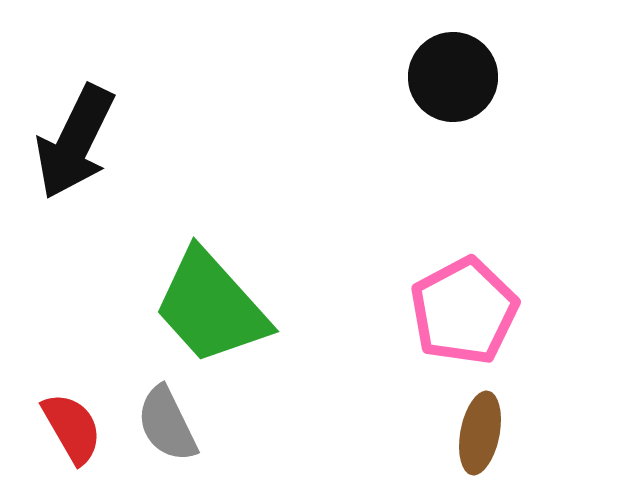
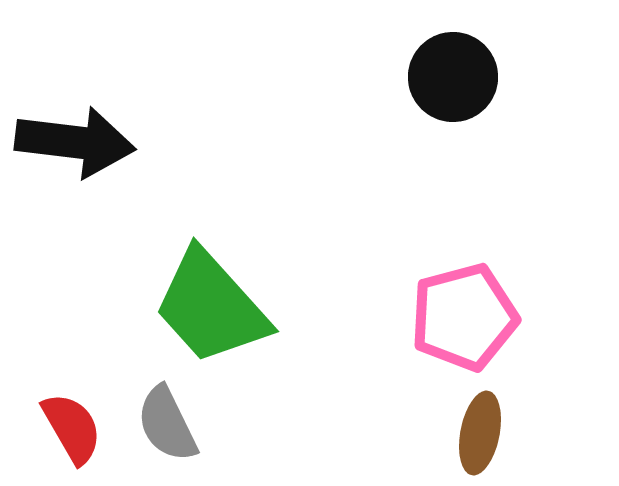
black arrow: rotated 109 degrees counterclockwise
pink pentagon: moved 6 px down; rotated 13 degrees clockwise
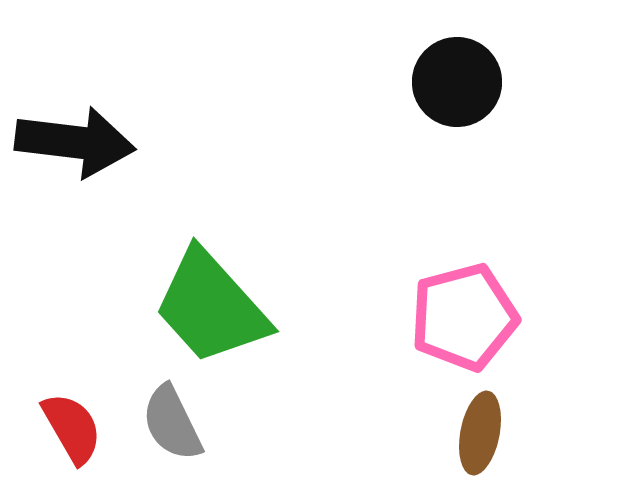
black circle: moved 4 px right, 5 px down
gray semicircle: moved 5 px right, 1 px up
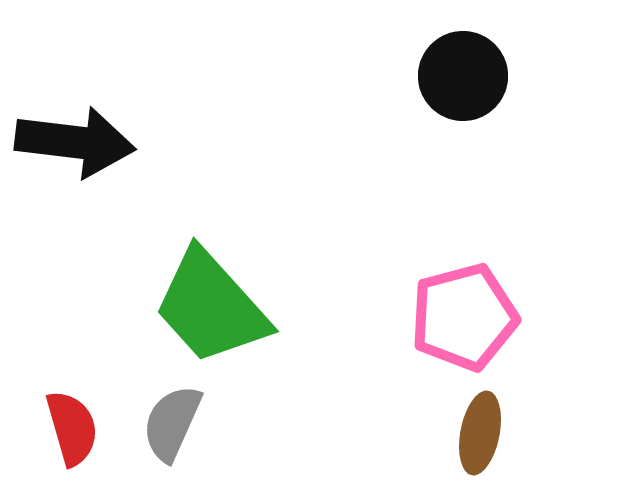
black circle: moved 6 px right, 6 px up
gray semicircle: rotated 50 degrees clockwise
red semicircle: rotated 14 degrees clockwise
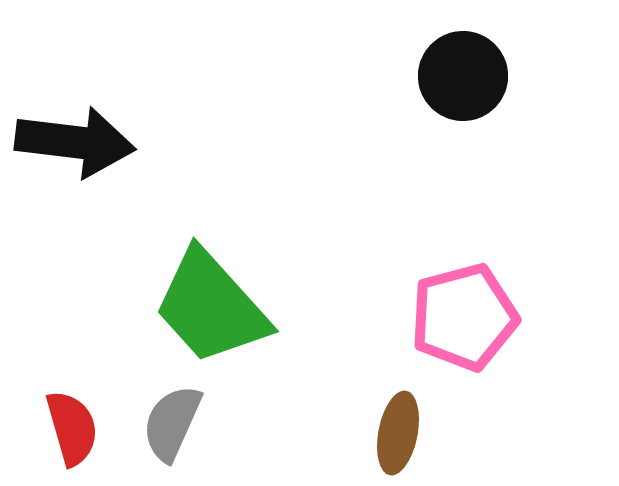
brown ellipse: moved 82 px left
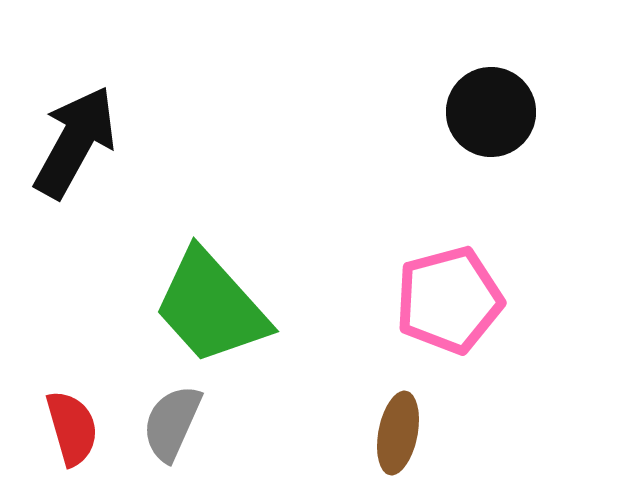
black circle: moved 28 px right, 36 px down
black arrow: rotated 68 degrees counterclockwise
pink pentagon: moved 15 px left, 17 px up
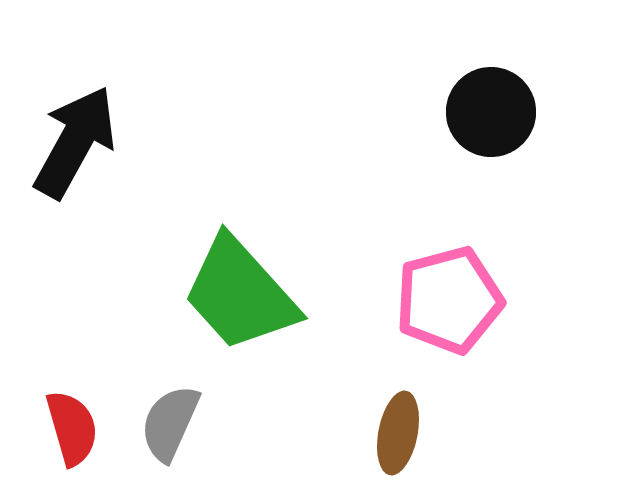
green trapezoid: moved 29 px right, 13 px up
gray semicircle: moved 2 px left
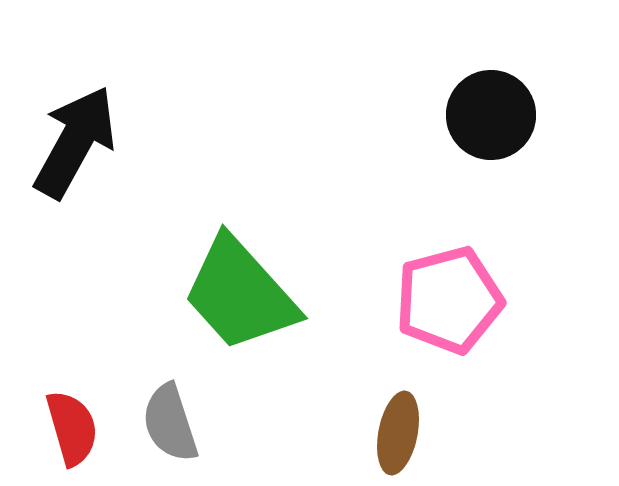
black circle: moved 3 px down
gray semicircle: rotated 42 degrees counterclockwise
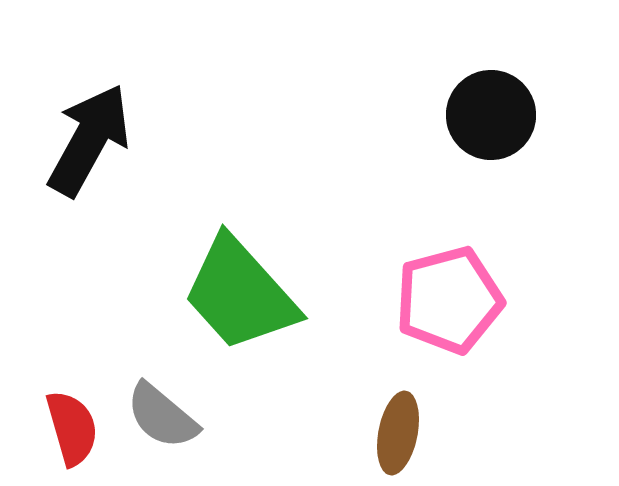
black arrow: moved 14 px right, 2 px up
gray semicircle: moved 8 px left, 7 px up; rotated 32 degrees counterclockwise
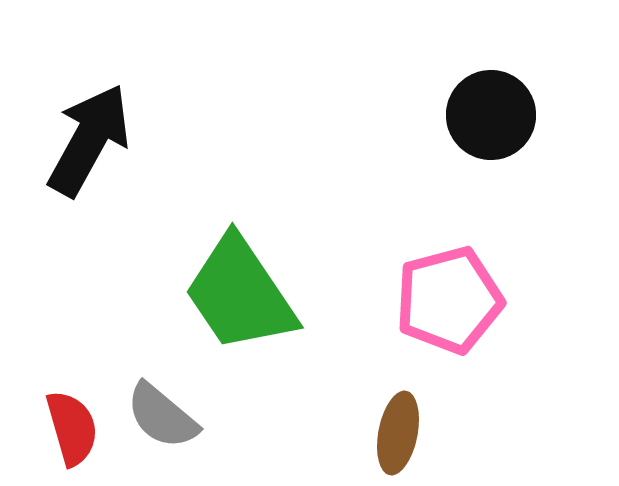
green trapezoid: rotated 8 degrees clockwise
